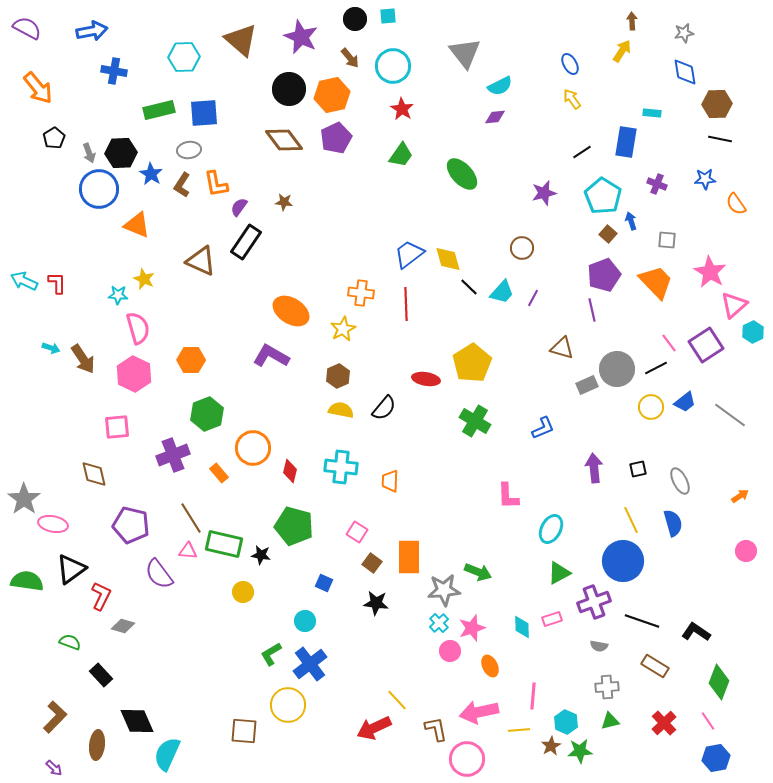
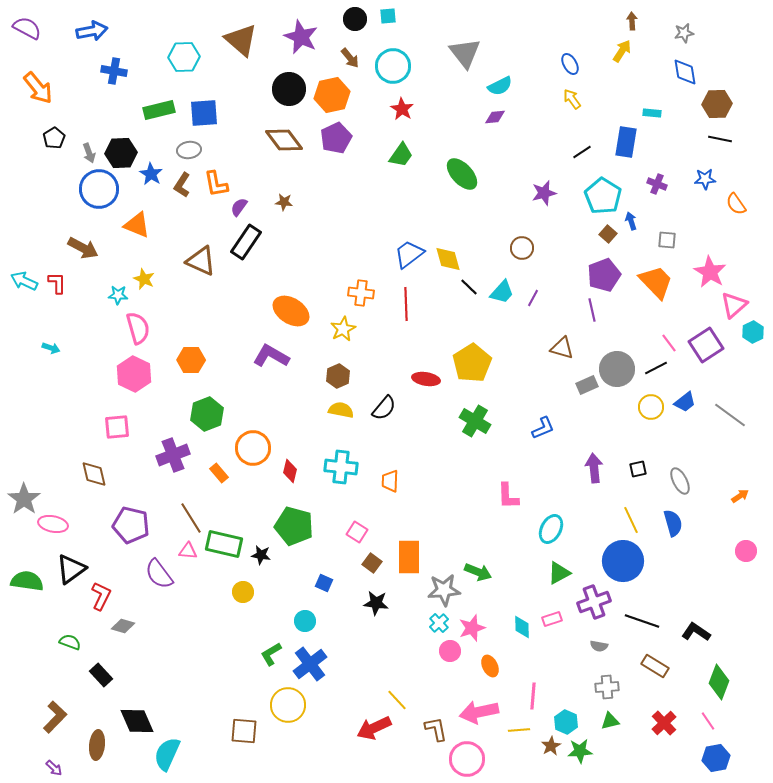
brown arrow at (83, 359): moved 111 px up; rotated 28 degrees counterclockwise
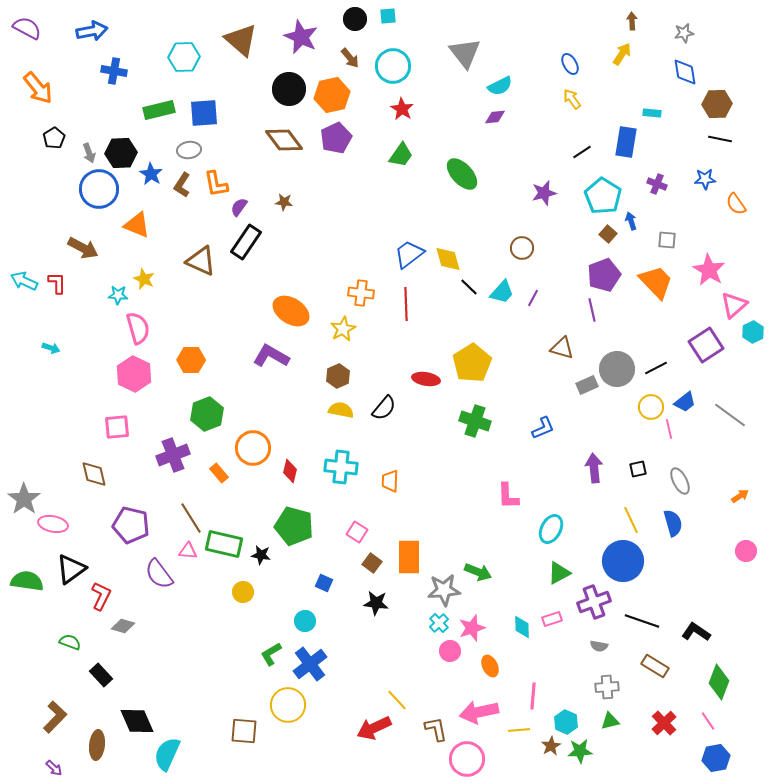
yellow arrow at (622, 51): moved 3 px down
pink star at (710, 272): moved 1 px left, 2 px up
pink line at (669, 343): moved 86 px down; rotated 24 degrees clockwise
green cross at (475, 421): rotated 12 degrees counterclockwise
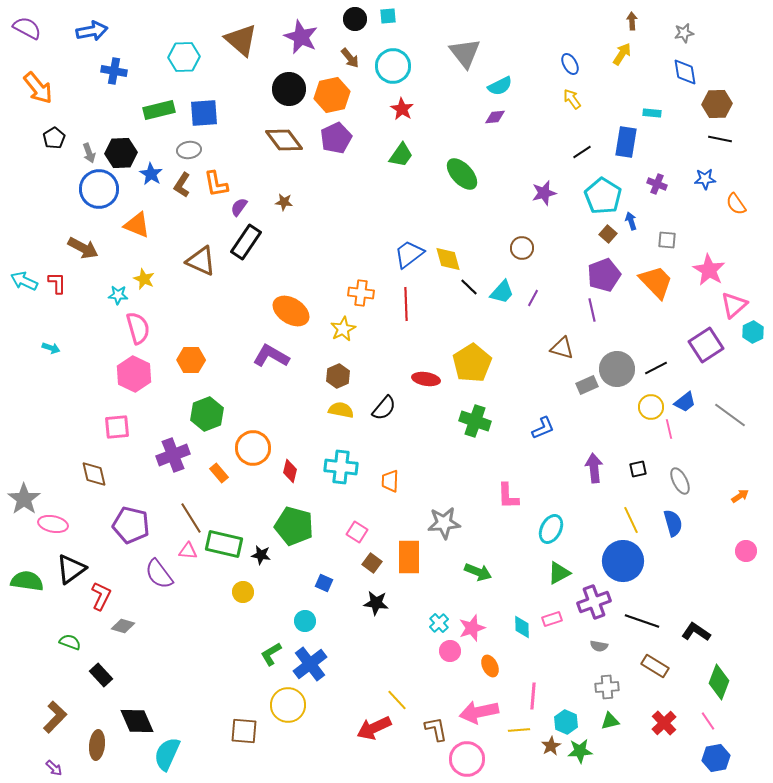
gray star at (444, 590): moved 67 px up
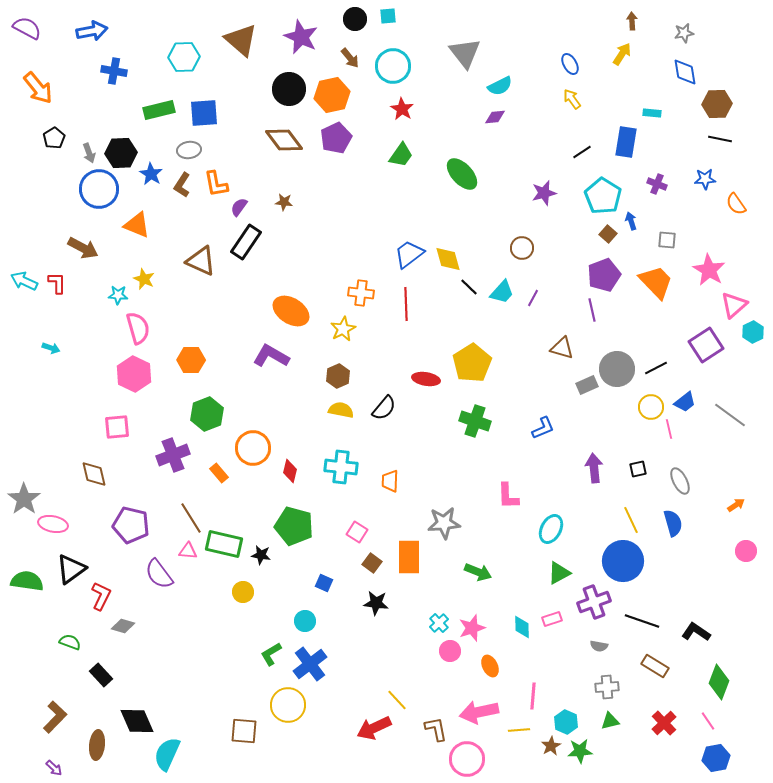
orange arrow at (740, 496): moved 4 px left, 9 px down
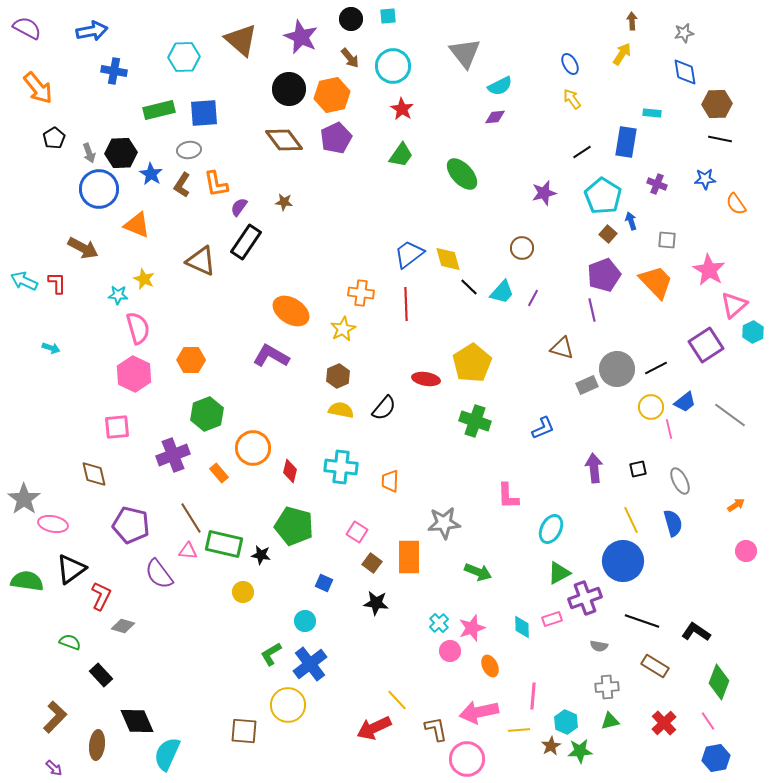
black circle at (355, 19): moved 4 px left
purple cross at (594, 602): moved 9 px left, 4 px up
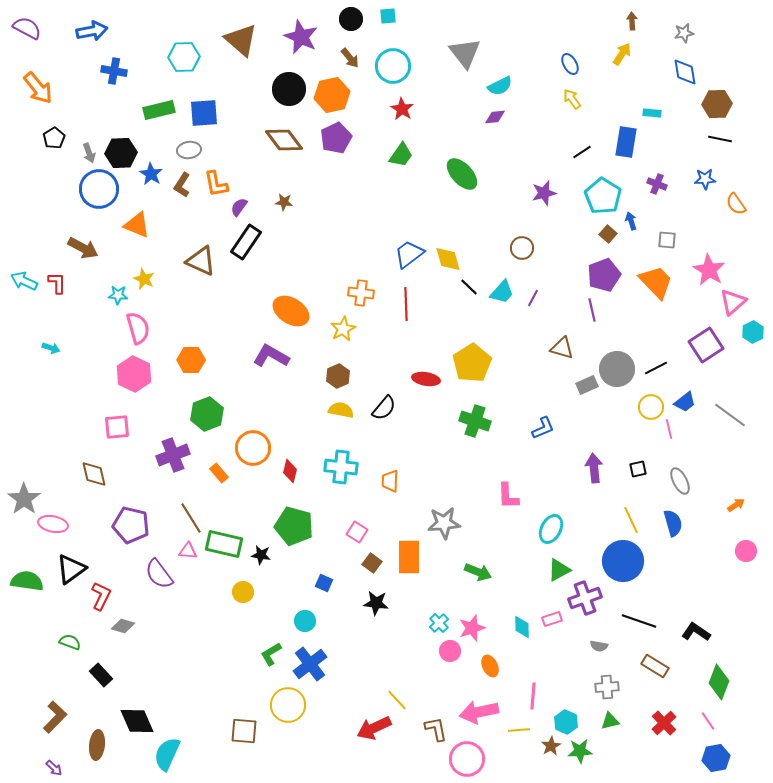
pink triangle at (734, 305): moved 1 px left, 3 px up
green triangle at (559, 573): moved 3 px up
black line at (642, 621): moved 3 px left
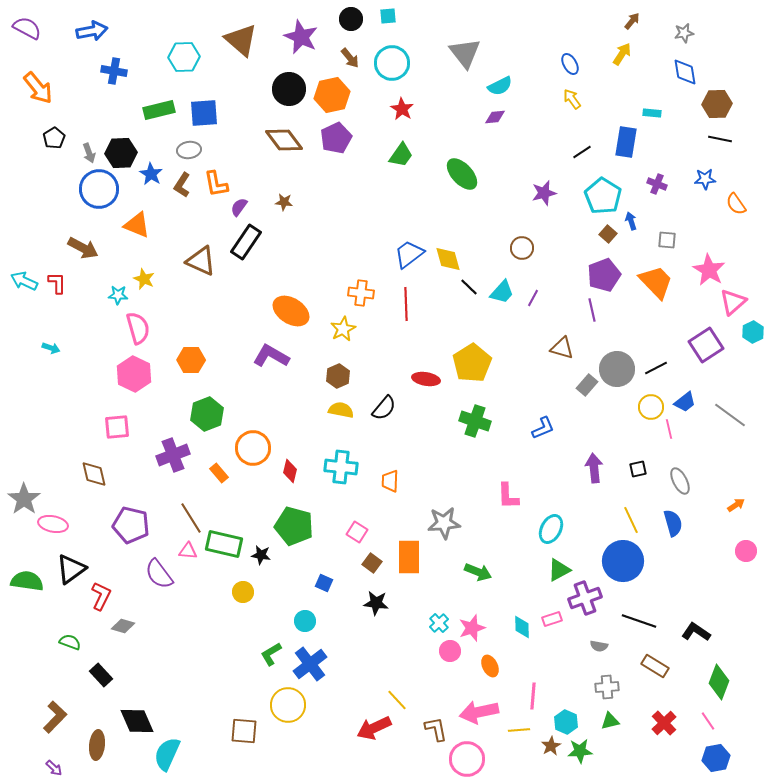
brown arrow at (632, 21): rotated 42 degrees clockwise
cyan circle at (393, 66): moved 1 px left, 3 px up
gray rectangle at (587, 385): rotated 25 degrees counterclockwise
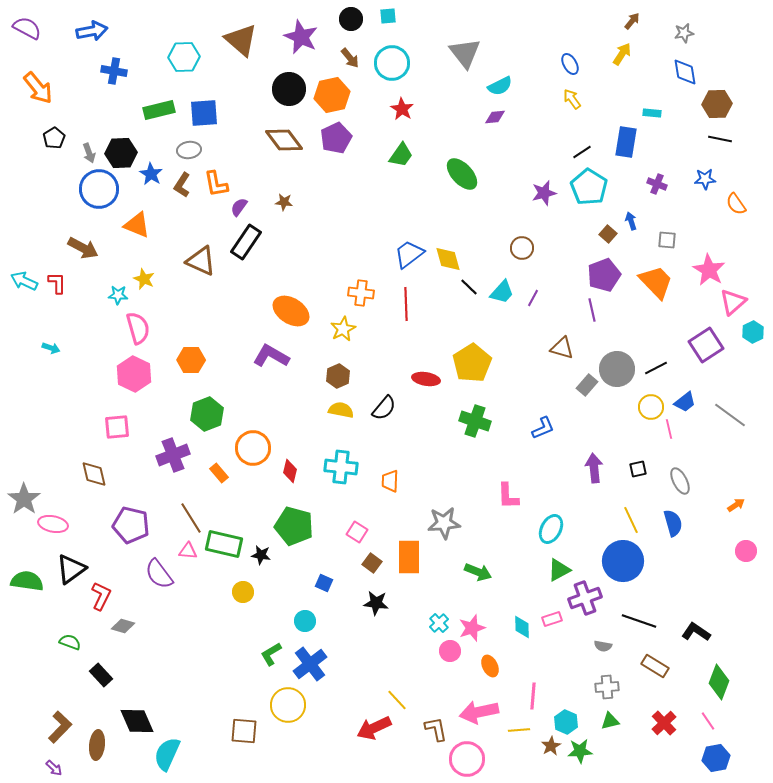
cyan pentagon at (603, 196): moved 14 px left, 9 px up
gray semicircle at (599, 646): moved 4 px right
brown L-shape at (55, 717): moved 5 px right, 10 px down
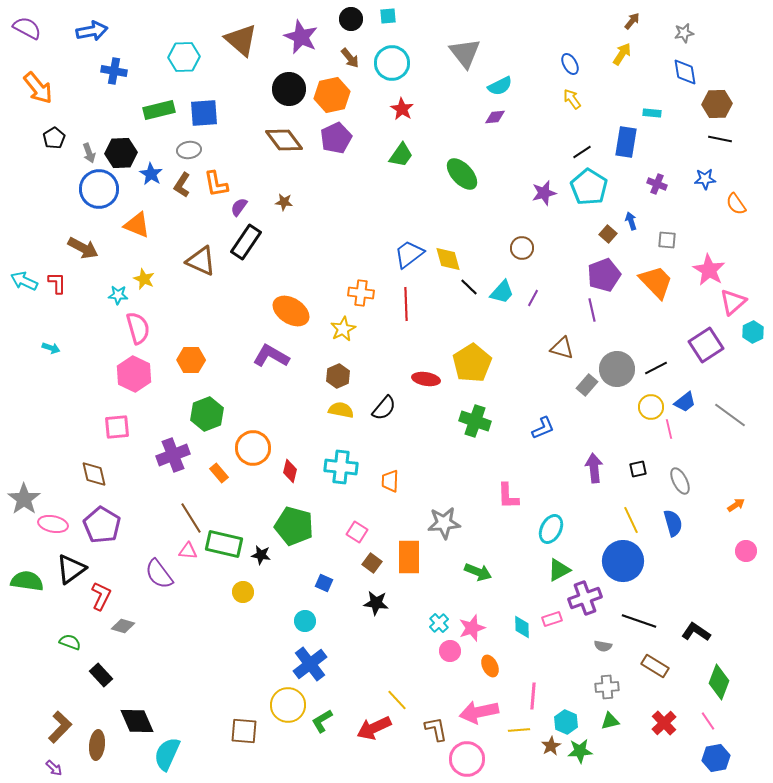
purple pentagon at (131, 525): moved 29 px left; rotated 18 degrees clockwise
green L-shape at (271, 654): moved 51 px right, 67 px down
